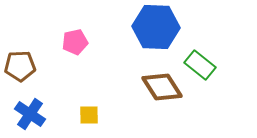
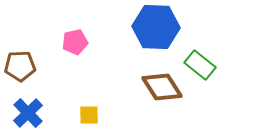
blue cross: moved 2 px left, 1 px up; rotated 12 degrees clockwise
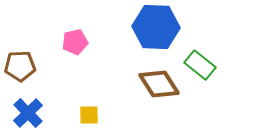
brown diamond: moved 3 px left, 3 px up
